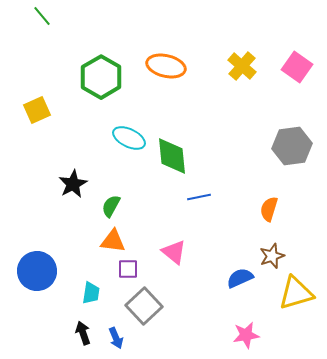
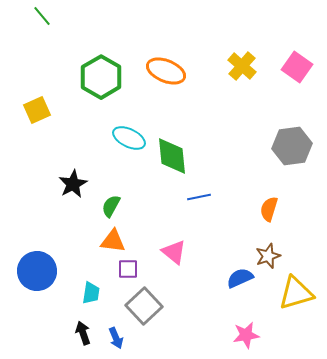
orange ellipse: moved 5 px down; rotated 9 degrees clockwise
brown star: moved 4 px left
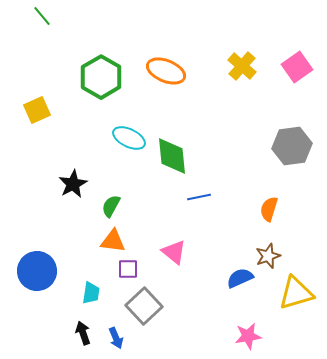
pink square: rotated 20 degrees clockwise
pink star: moved 2 px right, 1 px down
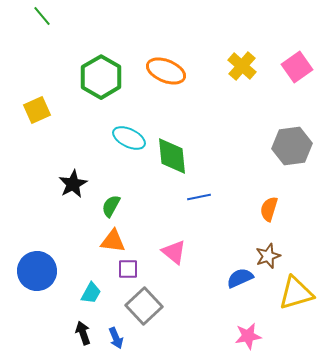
cyan trapezoid: rotated 20 degrees clockwise
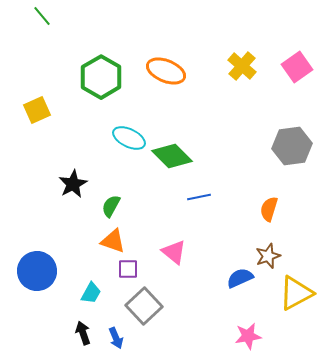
green diamond: rotated 39 degrees counterclockwise
orange triangle: rotated 12 degrees clockwise
yellow triangle: rotated 12 degrees counterclockwise
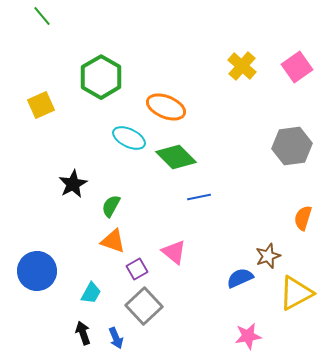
orange ellipse: moved 36 px down
yellow square: moved 4 px right, 5 px up
green diamond: moved 4 px right, 1 px down
orange semicircle: moved 34 px right, 9 px down
purple square: moved 9 px right; rotated 30 degrees counterclockwise
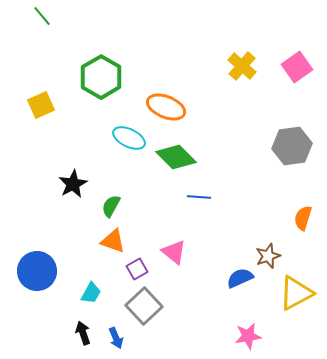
blue line: rotated 15 degrees clockwise
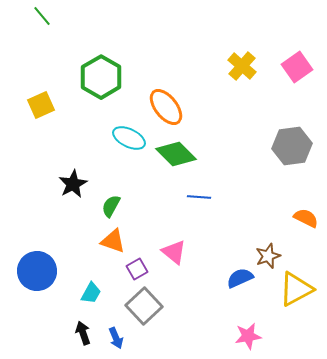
orange ellipse: rotated 30 degrees clockwise
green diamond: moved 3 px up
orange semicircle: moved 3 px right; rotated 100 degrees clockwise
yellow triangle: moved 4 px up
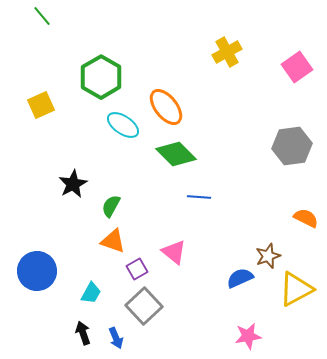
yellow cross: moved 15 px left, 14 px up; rotated 20 degrees clockwise
cyan ellipse: moved 6 px left, 13 px up; rotated 8 degrees clockwise
